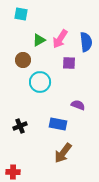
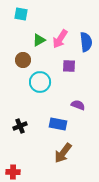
purple square: moved 3 px down
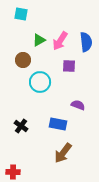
pink arrow: moved 2 px down
black cross: moved 1 px right; rotated 32 degrees counterclockwise
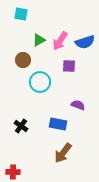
blue semicircle: moved 1 px left; rotated 78 degrees clockwise
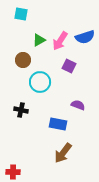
blue semicircle: moved 5 px up
purple square: rotated 24 degrees clockwise
black cross: moved 16 px up; rotated 24 degrees counterclockwise
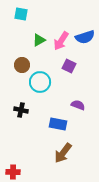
pink arrow: moved 1 px right
brown circle: moved 1 px left, 5 px down
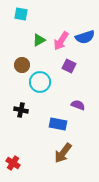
red cross: moved 9 px up; rotated 32 degrees clockwise
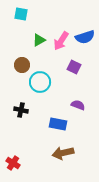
purple square: moved 5 px right, 1 px down
brown arrow: rotated 40 degrees clockwise
